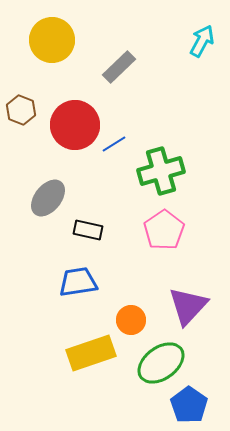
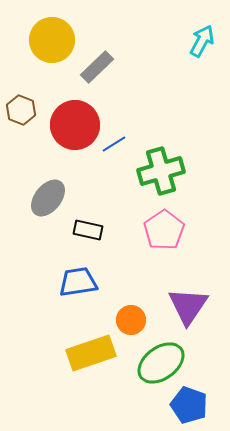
gray rectangle: moved 22 px left
purple triangle: rotated 9 degrees counterclockwise
blue pentagon: rotated 15 degrees counterclockwise
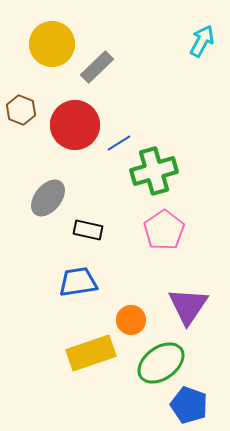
yellow circle: moved 4 px down
blue line: moved 5 px right, 1 px up
green cross: moved 7 px left
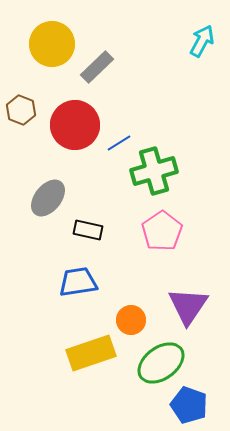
pink pentagon: moved 2 px left, 1 px down
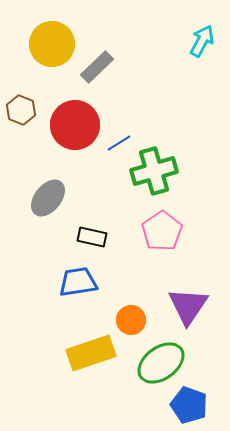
black rectangle: moved 4 px right, 7 px down
